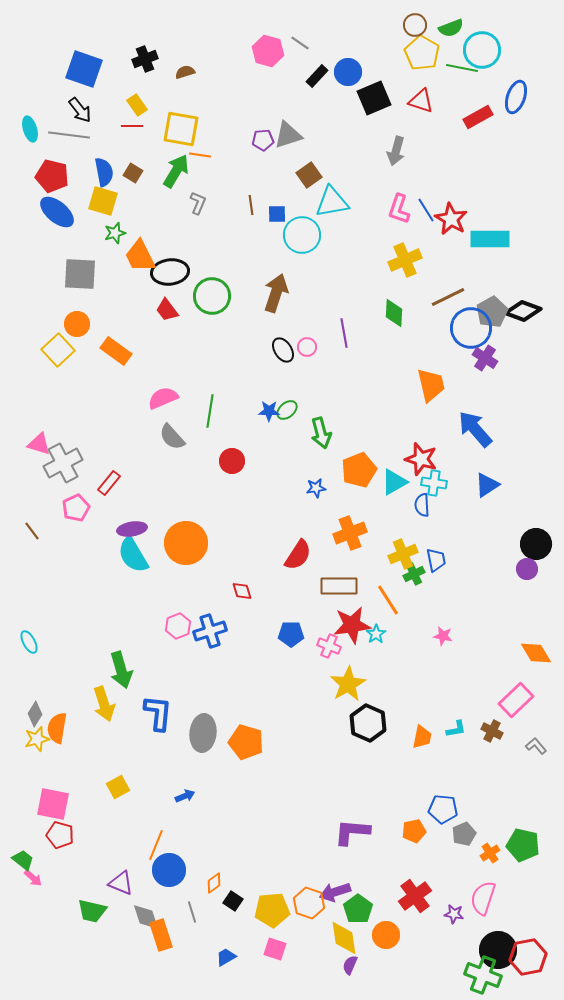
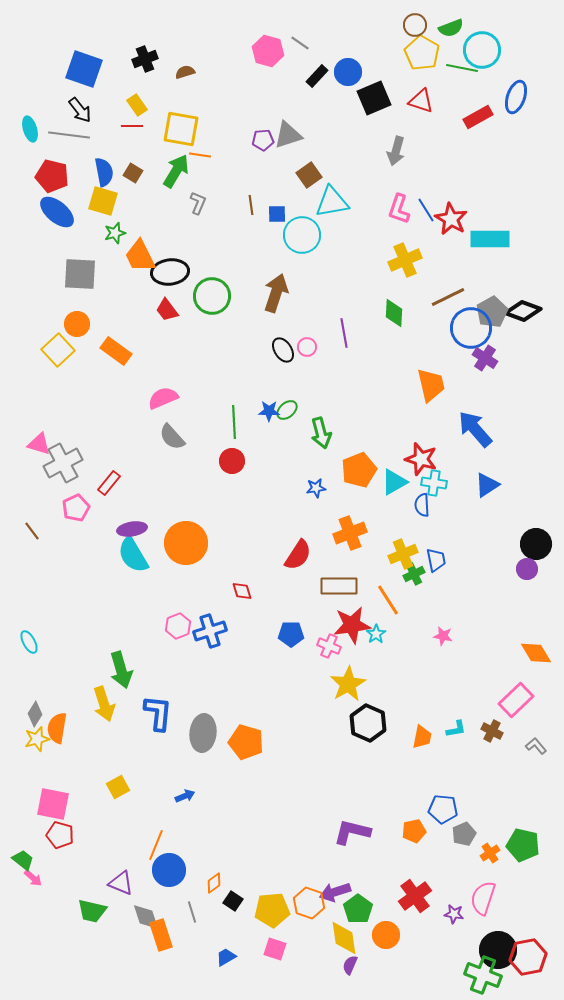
green line at (210, 411): moved 24 px right, 11 px down; rotated 12 degrees counterclockwise
purple L-shape at (352, 832): rotated 9 degrees clockwise
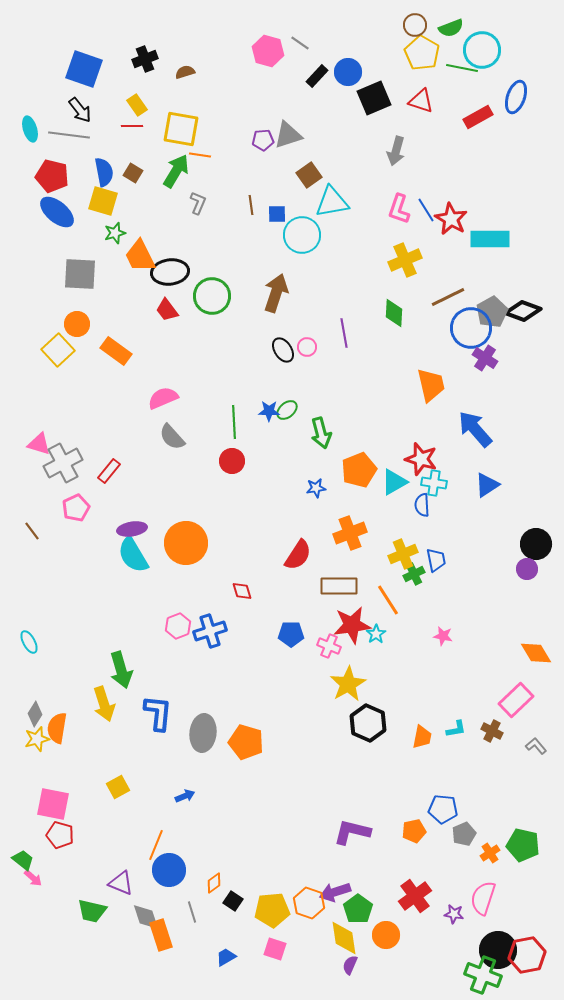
red rectangle at (109, 483): moved 12 px up
red hexagon at (528, 957): moved 1 px left, 2 px up
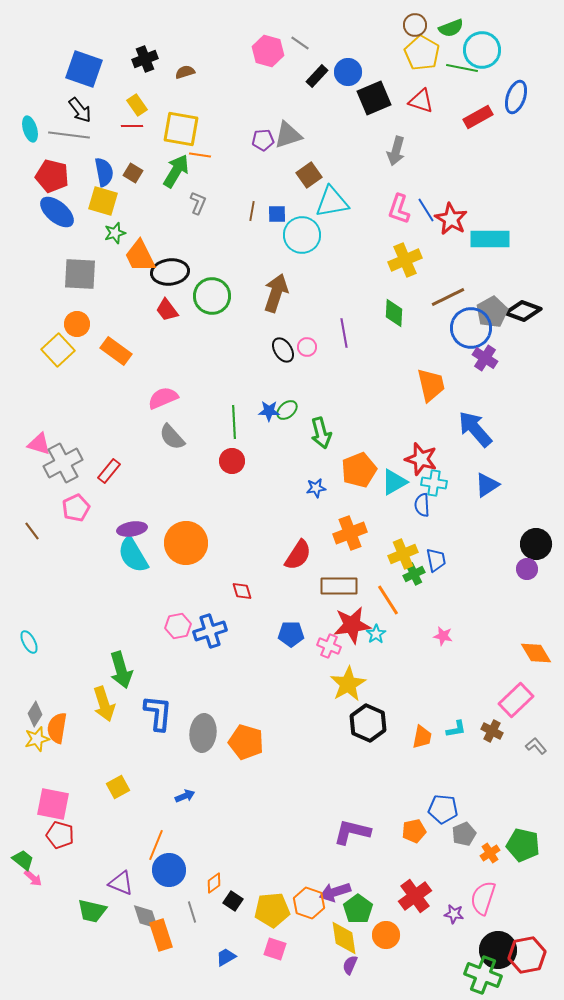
brown line at (251, 205): moved 1 px right, 6 px down; rotated 18 degrees clockwise
pink hexagon at (178, 626): rotated 10 degrees clockwise
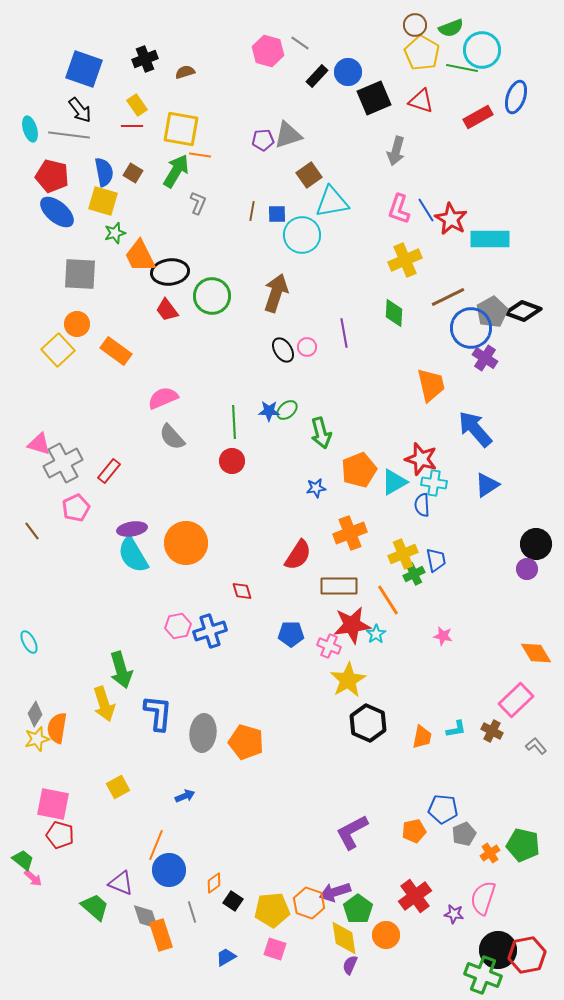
yellow star at (348, 684): moved 4 px up
purple L-shape at (352, 832): rotated 42 degrees counterclockwise
green trapezoid at (92, 911): moved 3 px right, 4 px up; rotated 152 degrees counterclockwise
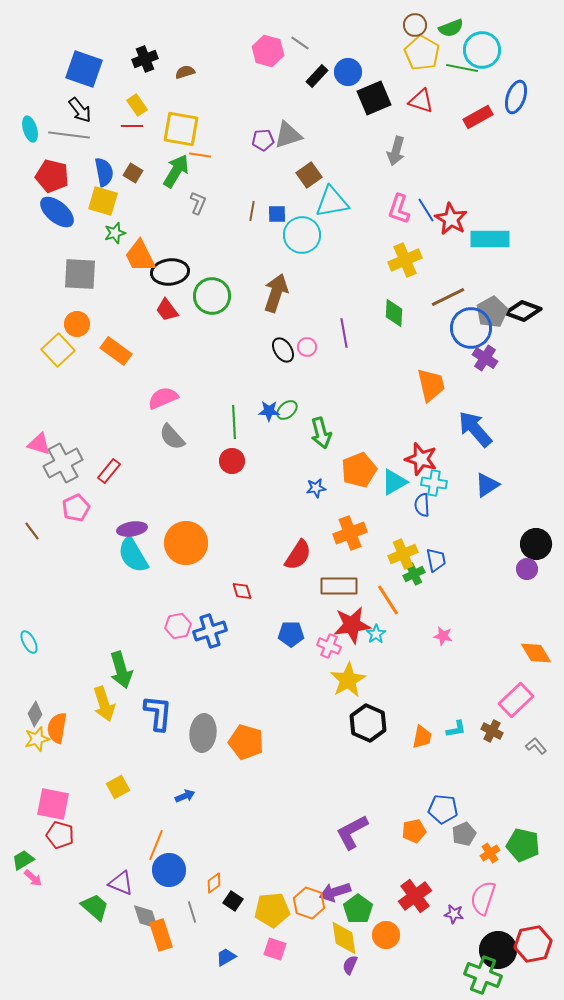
green trapezoid at (23, 860): rotated 70 degrees counterclockwise
red hexagon at (527, 955): moved 6 px right, 11 px up
